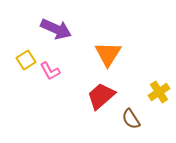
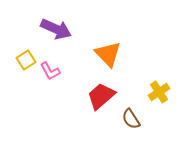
orange triangle: rotated 16 degrees counterclockwise
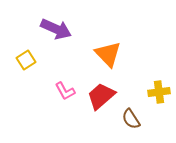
pink L-shape: moved 15 px right, 20 px down
yellow cross: rotated 25 degrees clockwise
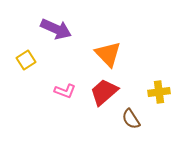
pink L-shape: rotated 40 degrees counterclockwise
red trapezoid: moved 3 px right, 4 px up
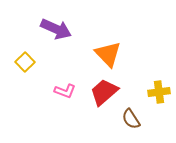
yellow square: moved 1 px left, 2 px down; rotated 12 degrees counterclockwise
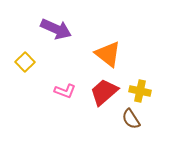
orange triangle: rotated 8 degrees counterclockwise
yellow cross: moved 19 px left, 1 px up; rotated 20 degrees clockwise
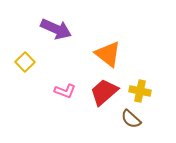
brown semicircle: rotated 15 degrees counterclockwise
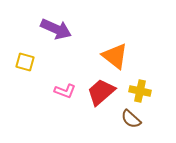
orange triangle: moved 7 px right, 2 px down
yellow square: rotated 30 degrees counterclockwise
red trapezoid: moved 3 px left
